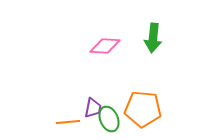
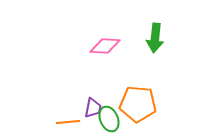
green arrow: moved 2 px right
orange pentagon: moved 5 px left, 5 px up
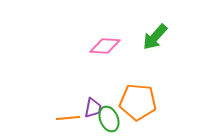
green arrow: moved 1 px up; rotated 36 degrees clockwise
orange pentagon: moved 2 px up
orange line: moved 4 px up
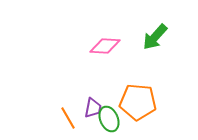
orange line: rotated 65 degrees clockwise
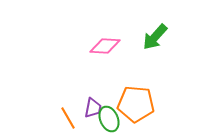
orange pentagon: moved 2 px left, 2 px down
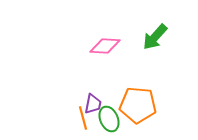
orange pentagon: moved 2 px right, 1 px down
purple trapezoid: moved 4 px up
orange line: moved 15 px right; rotated 15 degrees clockwise
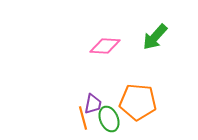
orange pentagon: moved 3 px up
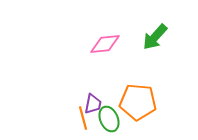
pink diamond: moved 2 px up; rotated 8 degrees counterclockwise
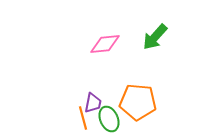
purple trapezoid: moved 1 px up
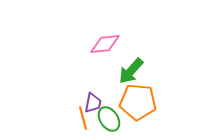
green arrow: moved 24 px left, 34 px down
green ellipse: rotated 10 degrees counterclockwise
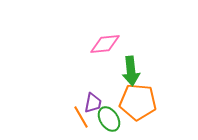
green arrow: rotated 48 degrees counterclockwise
orange line: moved 2 px left, 1 px up; rotated 15 degrees counterclockwise
